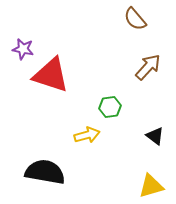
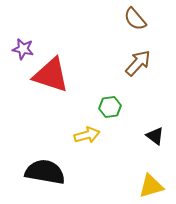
brown arrow: moved 10 px left, 4 px up
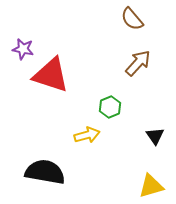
brown semicircle: moved 3 px left
green hexagon: rotated 15 degrees counterclockwise
black triangle: rotated 18 degrees clockwise
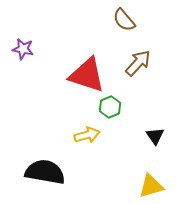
brown semicircle: moved 8 px left, 1 px down
red triangle: moved 36 px right
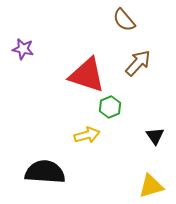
black semicircle: rotated 6 degrees counterclockwise
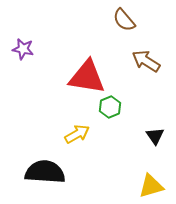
brown arrow: moved 8 px right, 2 px up; rotated 100 degrees counterclockwise
red triangle: moved 2 px down; rotated 9 degrees counterclockwise
yellow arrow: moved 10 px left, 1 px up; rotated 15 degrees counterclockwise
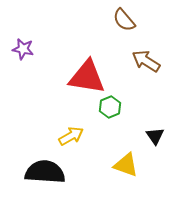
yellow arrow: moved 6 px left, 2 px down
yellow triangle: moved 25 px left, 21 px up; rotated 36 degrees clockwise
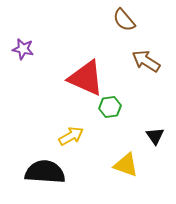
red triangle: moved 1 px left, 1 px down; rotated 15 degrees clockwise
green hexagon: rotated 15 degrees clockwise
